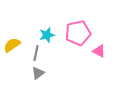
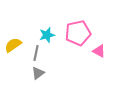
yellow semicircle: moved 1 px right
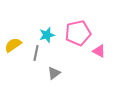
gray triangle: moved 16 px right
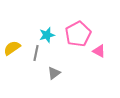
pink pentagon: moved 1 px down; rotated 15 degrees counterclockwise
yellow semicircle: moved 1 px left, 3 px down
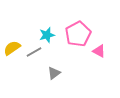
gray line: moved 2 px left, 1 px up; rotated 49 degrees clockwise
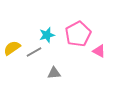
gray triangle: rotated 32 degrees clockwise
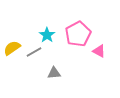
cyan star: rotated 21 degrees counterclockwise
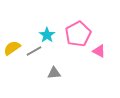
gray line: moved 1 px up
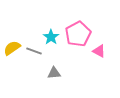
cyan star: moved 4 px right, 2 px down
gray line: rotated 49 degrees clockwise
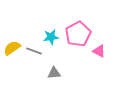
cyan star: rotated 28 degrees clockwise
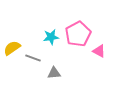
gray line: moved 1 px left, 7 px down
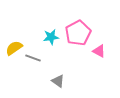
pink pentagon: moved 1 px up
yellow semicircle: moved 2 px right
gray triangle: moved 4 px right, 8 px down; rotated 40 degrees clockwise
